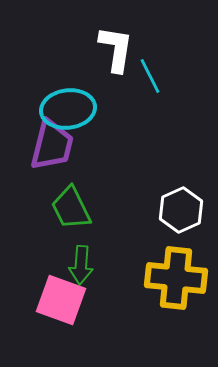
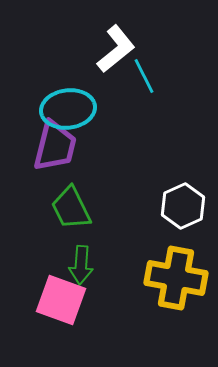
white L-shape: rotated 42 degrees clockwise
cyan line: moved 6 px left
purple trapezoid: moved 3 px right, 1 px down
white hexagon: moved 2 px right, 4 px up
yellow cross: rotated 4 degrees clockwise
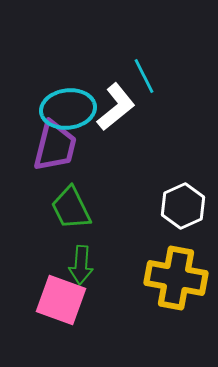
white L-shape: moved 58 px down
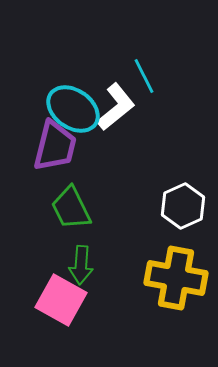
cyan ellipse: moved 5 px right; rotated 42 degrees clockwise
pink square: rotated 9 degrees clockwise
